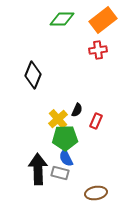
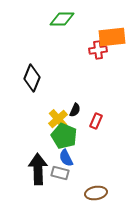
orange rectangle: moved 9 px right, 17 px down; rotated 32 degrees clockwise
black diamond: moved 1 px left, 3 px down
black semicircle: moved 2 px left
green pentagon: moved 1 px left, 2 px up; rotated 25 degrees clockwise
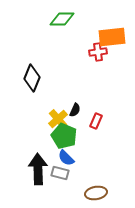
red cross: moved 2 px down
blue semicircle: rotated 18 degrees counterclockwise
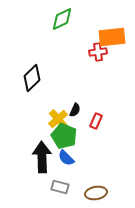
green diamond: rotated 25 degrees counterclockwise
black diamond: rotated 24 degrees clockwise
black arrow: moved 4 px right, 12 px up
gray rectangle: moved 14 px down
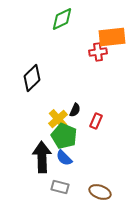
blue semicircle: moved 2 px left
brown ellipse: moved 4 px right, 1 px up; rotated 30 degrees clockwise
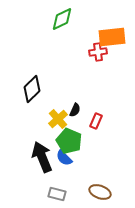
black diamond: moved 11 px down
green pentagon: moved 5 px right, 5 px down
black arrow: rotated 20 degrees counterclockwise
gray rectangle: moved 3 px left, 7 px down
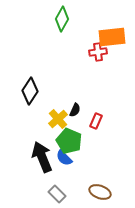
green diamond: rotated 35 degrees counterclockwise
black diamond: moved 2 px left, 2 px down; rotated 12 degrees counterclockwise
gray rectangle: rotated 30 degrees clockwise
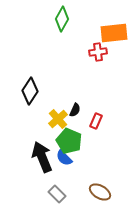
orange rectangle: moved 2 px right, 4 px up
brown ellipse: rotated 10 degrees clockwise
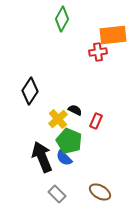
orange rectangle: moved 1 px left, 2 px down
black semicircle: rotated 88 degrees counterclockwise
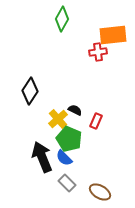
green pentagon: moved 2 px up
gray rectangle: moved 10 px right, 11 px up
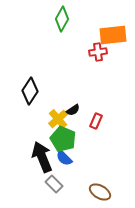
black semicircle: moved 2 px left; rotated 120 degrees clockwise
green pentagon: moved 6 px left
gray rectangle: moved 13 px left, 1 px down
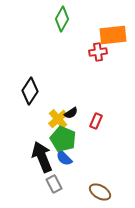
black semicircle: moved 2 px left, 3 px down
gray rectangle: rotated 18 degrees clockwise
